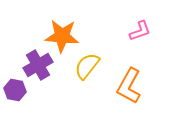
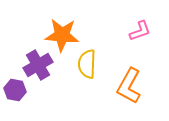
orange star: moved 1 px up
yellow semicircle: moved 2 px up; rotated 36 degrees counterclockwise
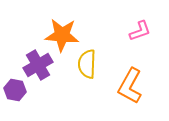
orange L-shape: moved 1 px right
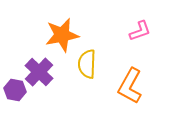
orange star: rotated 16 degrees counterclockwise
purple cross: moved 1 px right, 7 px down; rotated 16 degrees counterclockwise
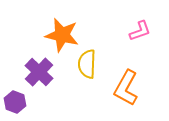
orange star: rotated 24 degrees clockwise
orange L-shape: moved 4 px left, 2 px down
purple hexagon: moved 12 px down; rotated 10 degrees clockwise
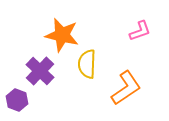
purple cross: moved 1 px right, 1 px up
orange L-shape: rotated 153 degrees counterclockwise
purple hexagon: moved 2 px right, 2 px up
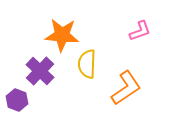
orange star: rotated 8 degrees counterclockwise
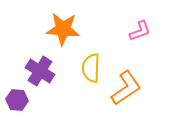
orange star: moved 1 px right, 6 px up
yellow semicircle: moved 4 px right, 4 px down
purple cross: rotated 12 degrees counterclockwise
purple hexagon: rotated 15 degrees counterclockwise
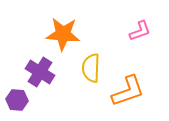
orange star: moved 5 px down
purple cross: moved 1 px down
orange L-shape: moved 2 px right, 3 px down; rotated 15 degrees clockwise
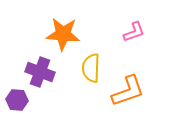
pink L-shape: moved 6 px left, 1 px down
purple cross: rotated 12 degrees counterclockwise
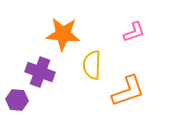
yellow semicircle: moved 1 px right, 3 px up
